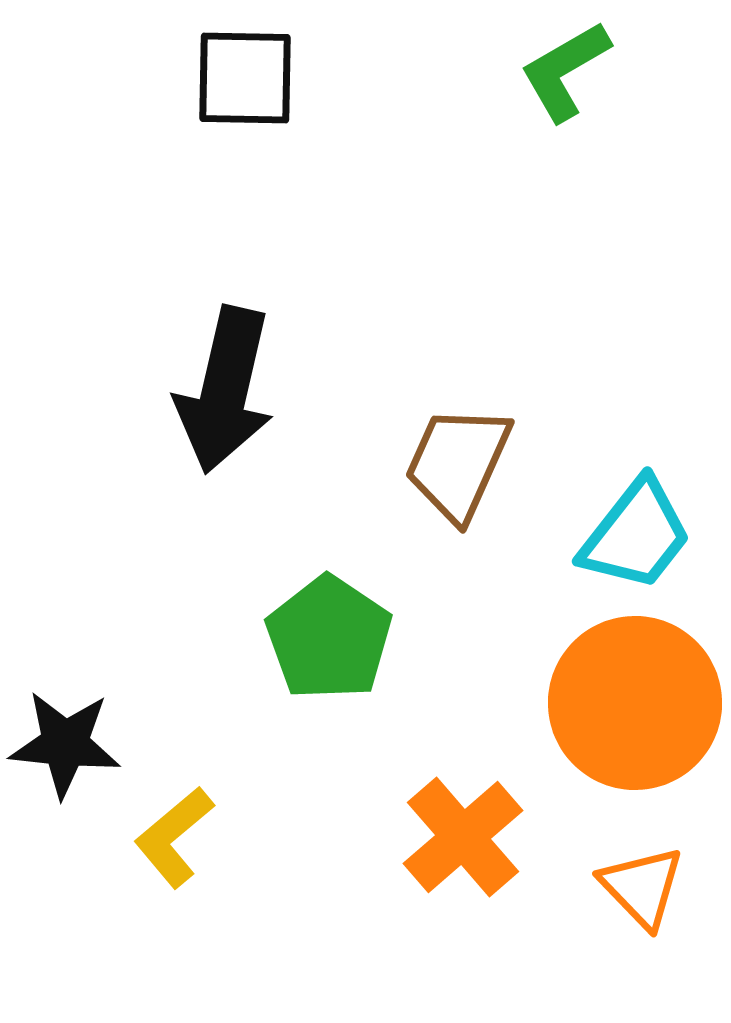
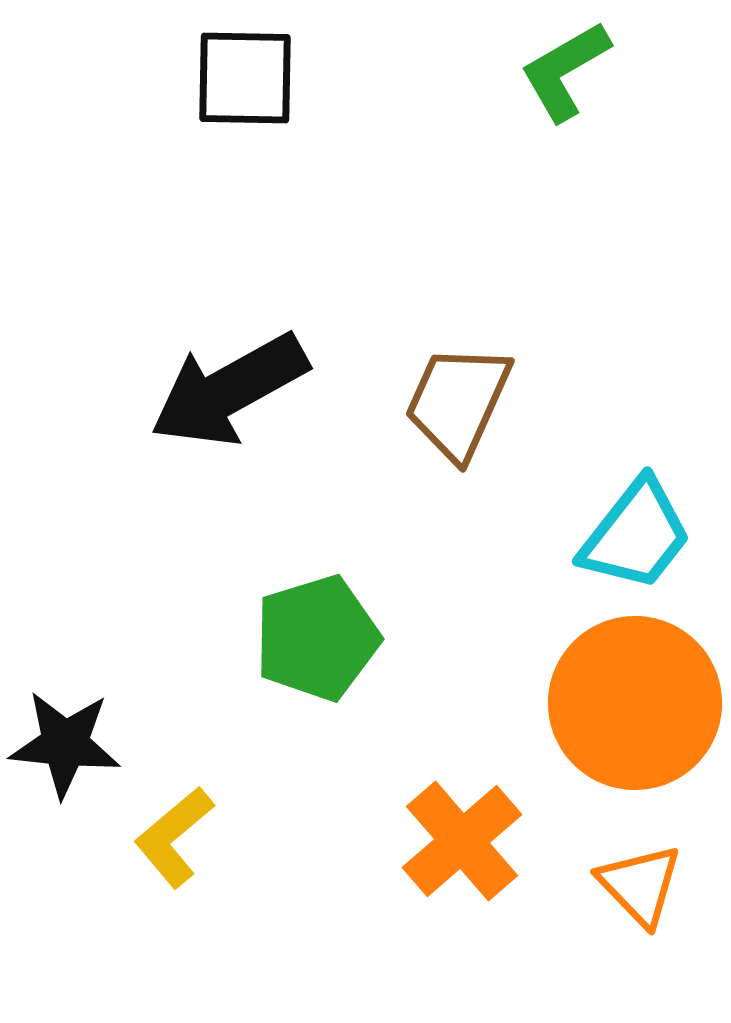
black arrow: moved 4 px right; rotated 48 degrees clockwise
brown trapezoid: moved 61 px up
green pentagon: moved 12 px left; rotated 21 degrees clockwise
orange cross: moved 1 px left, 4 px down
orange triangle: moved 2 px left, 2 px up
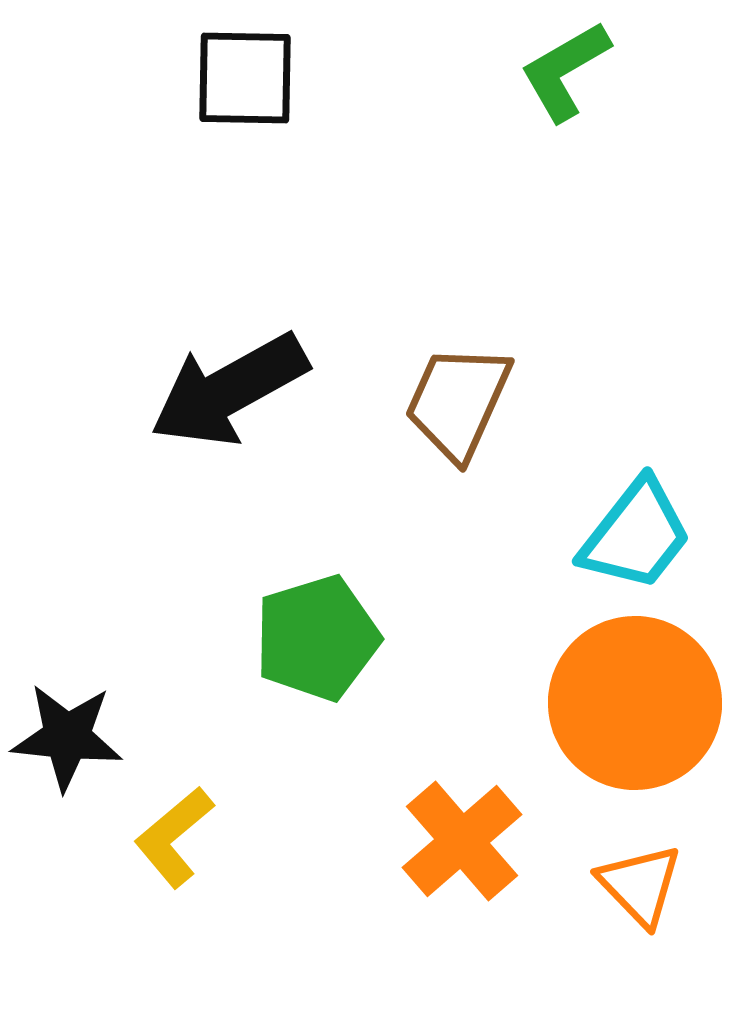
black star: moved 2 px right, 7 px up
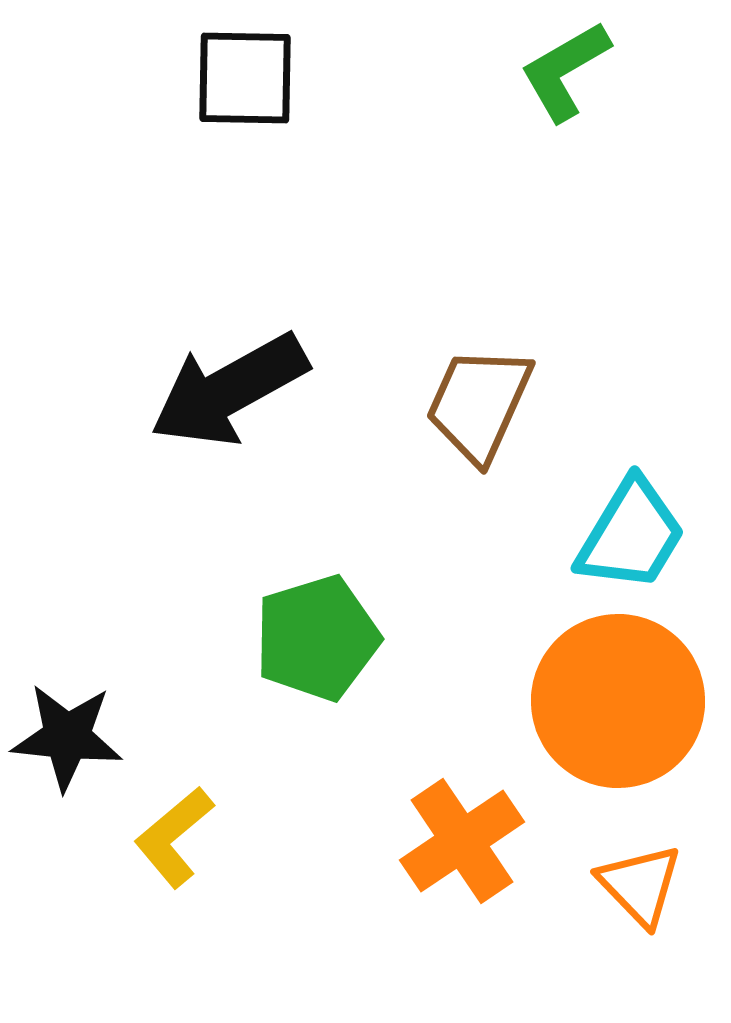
brown trapezoid: moved 21 px right, 2 px down
cyan trapezoid: moved 5 px left; rotated 7 degrees counterclockwise
orange circle: moved 17 px left, 2 px up
orange cross: rotated 7 degrees clockwise
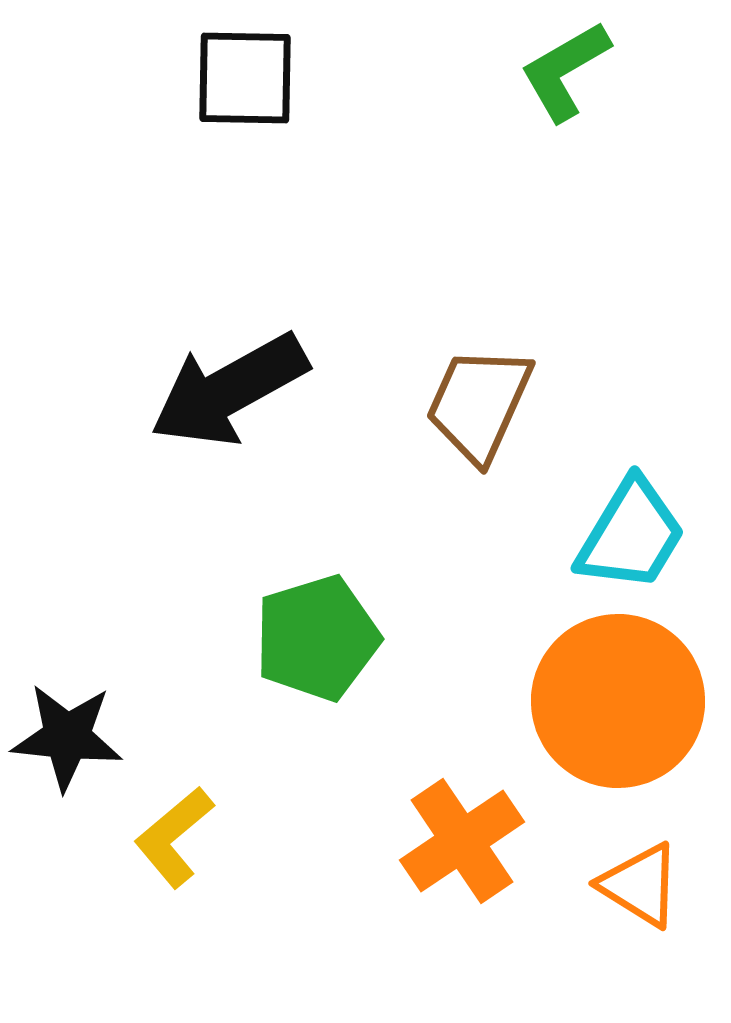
orange triangle: rotated 14 degrees counterclockwise
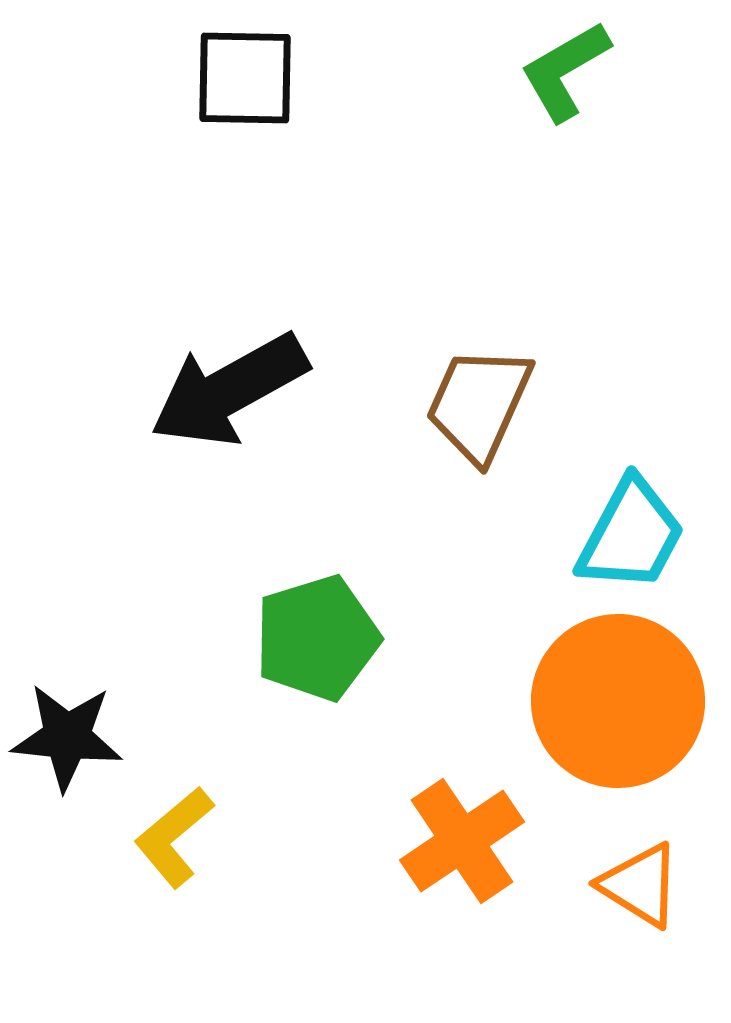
cyan trapezoid: rotated 3 degrees counterclockwise
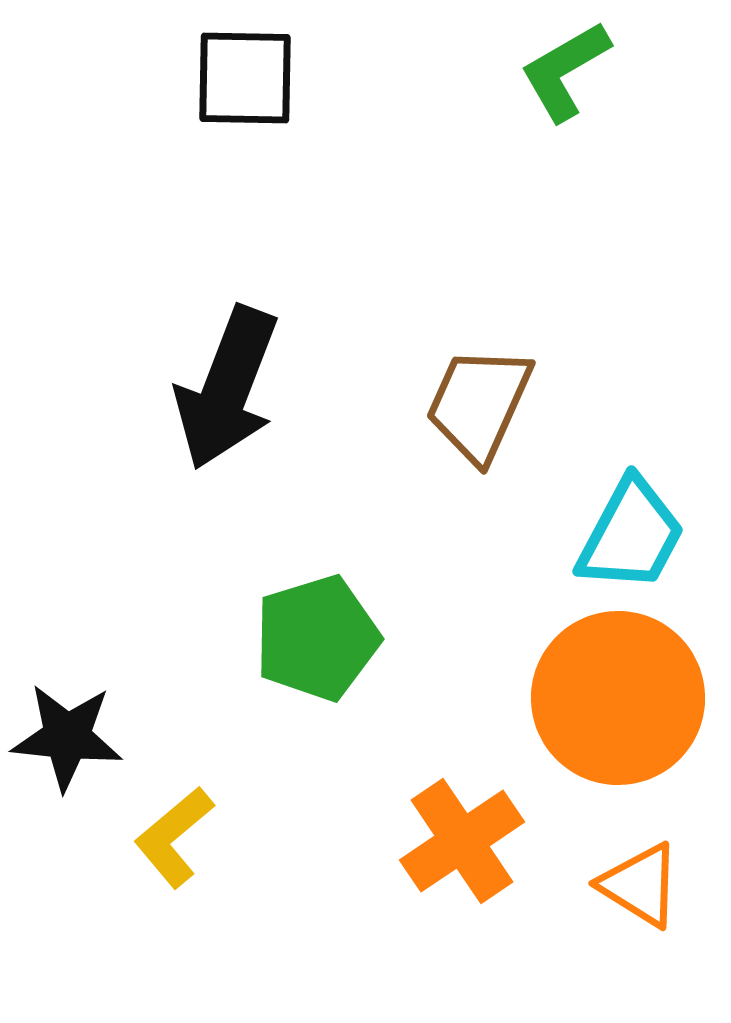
black arrow: moved 2 px left, 2 px up; rotated 40 degrees counterclockwise
orange circle: moved 3 px up
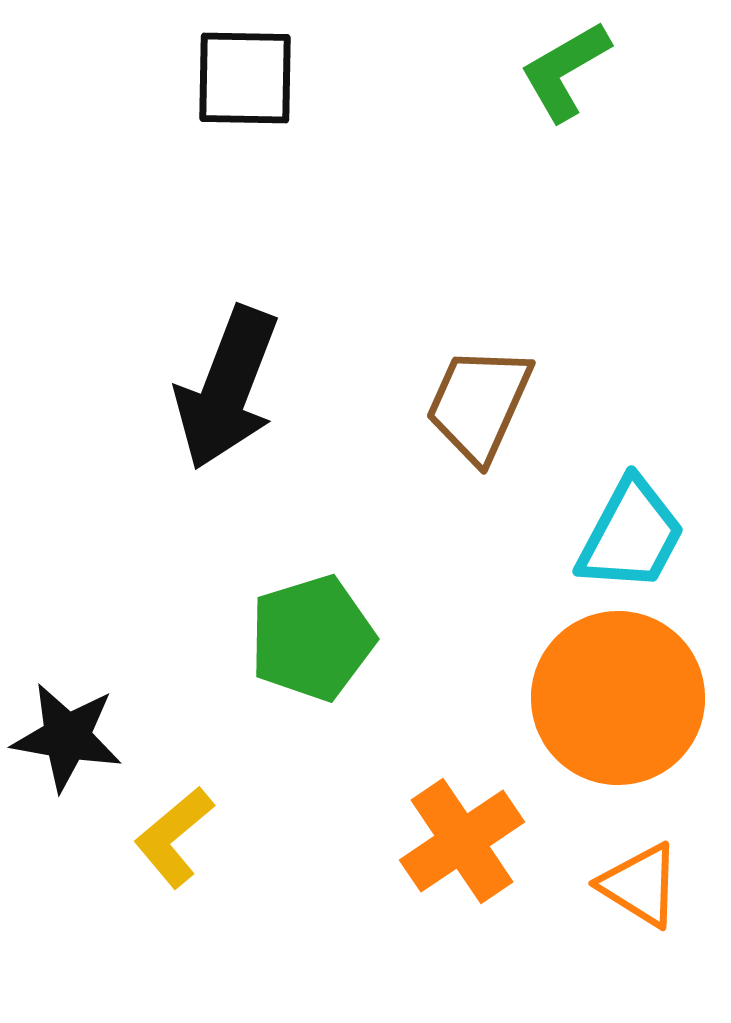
green pentagon: moved 5 px left
black star: rotated 4 degrees clockwise
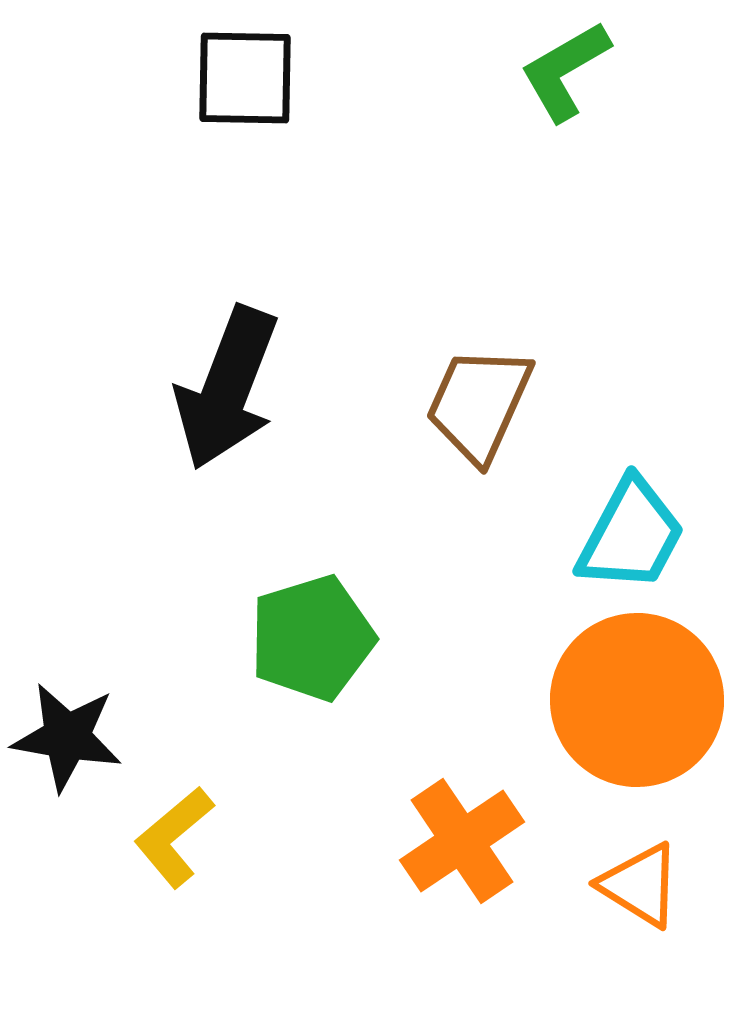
orange circle: moved 19 px right, 2 px down
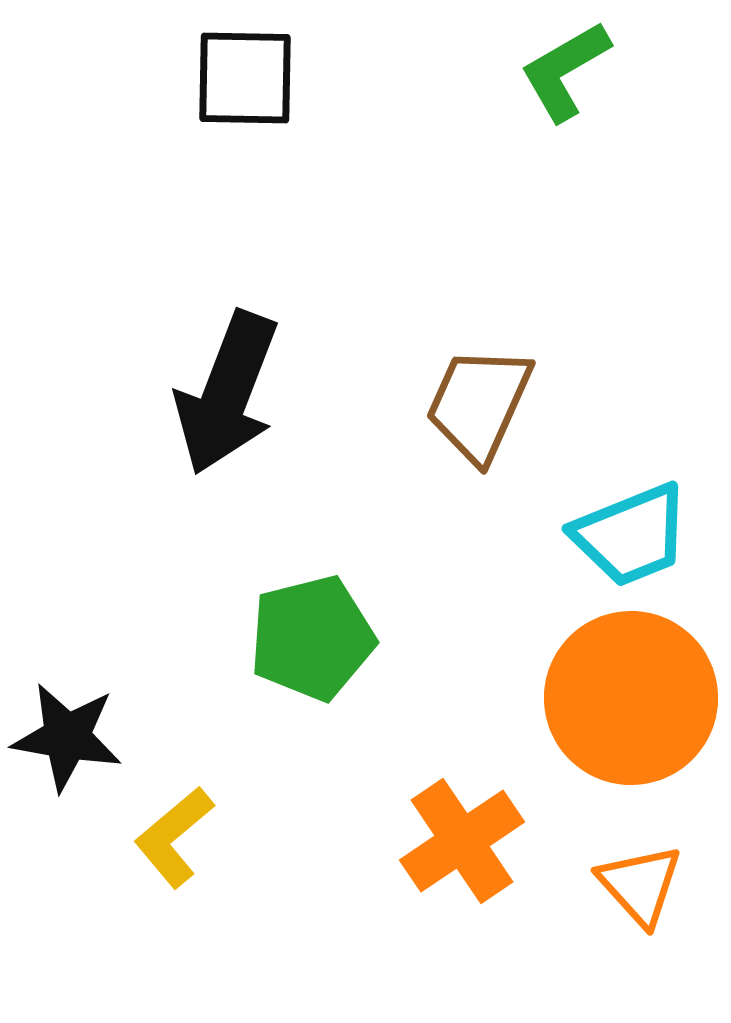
black arrow: moved 5 px down
cyan trapezoid: rotated 40 degrees clockwise
green pentagon: rotated 3 degrees clockwise
orange circle: moved 6 px left, 2 px up
orange triangle: rotated 16 degrees clockwise
